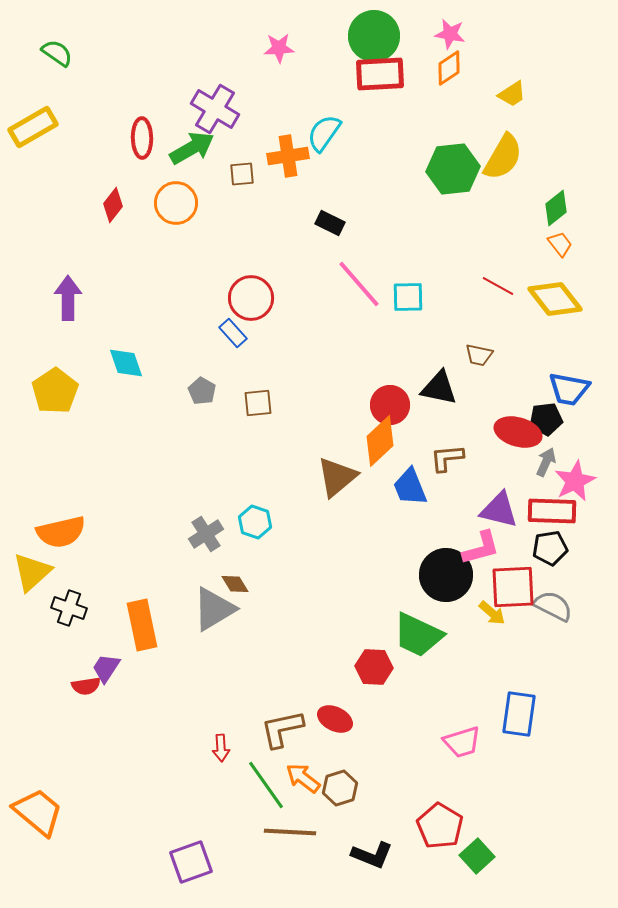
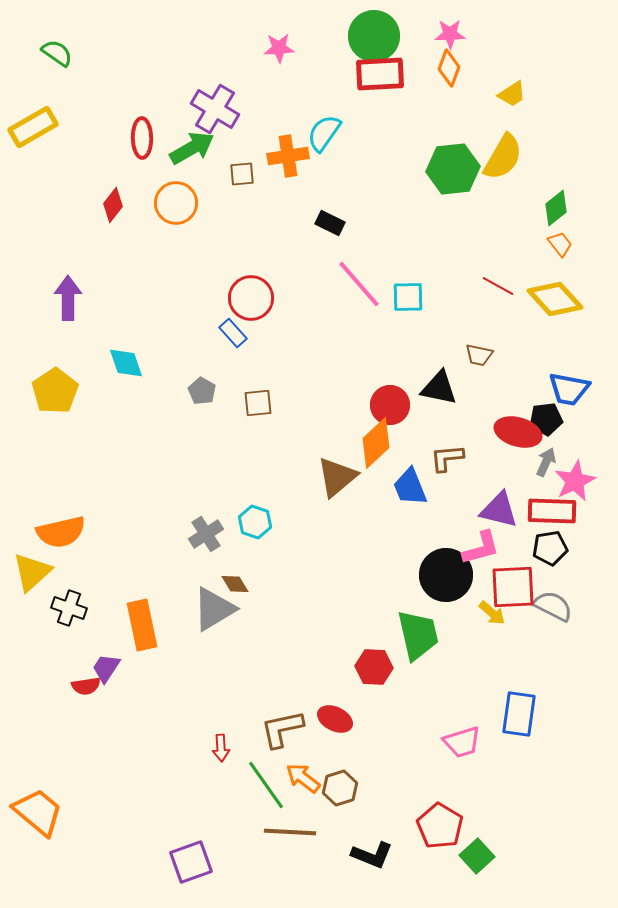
pink star at (450, 34): rotated 12 degrees counterclockwise
orange diamond at (449, 68): rotated 36 degrees counterclockwise
yellow diamond at (555, 299): rotated 4 degrees counterclockwise
orange diamond at (380, 441): moved 4 px left, 2 px down
green trapezoid at (418, 635): rotated 128 degrees counterclockwise
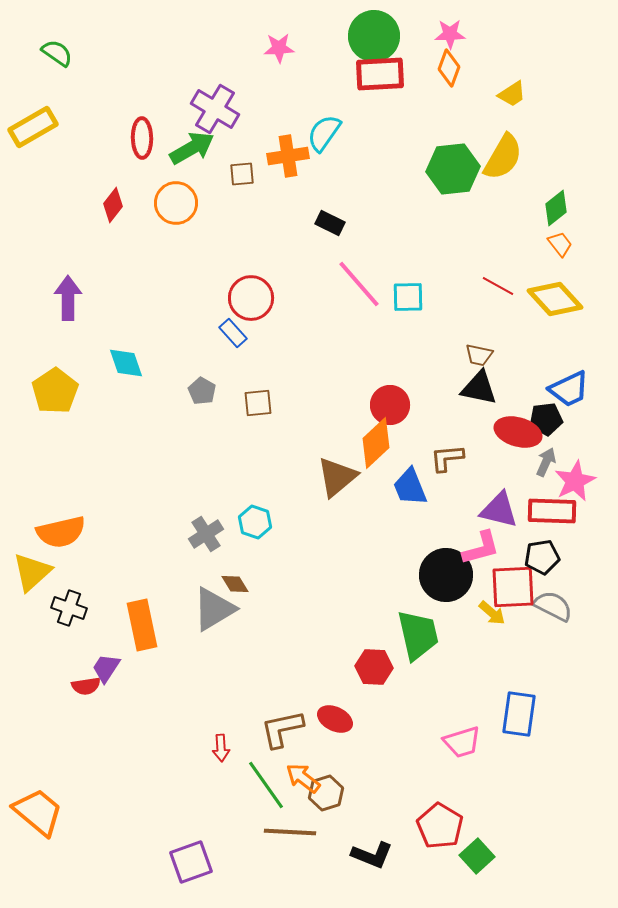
black triangle at (439, 388): moved 40 px right
blue trapezoid at (569, 389): rotated 36 degrees counterclockwise
black pentagon at (550, 548): moved 8 px left, 9 px down
brown hexagon at (340, 788): moved 14 px left, 5 px down
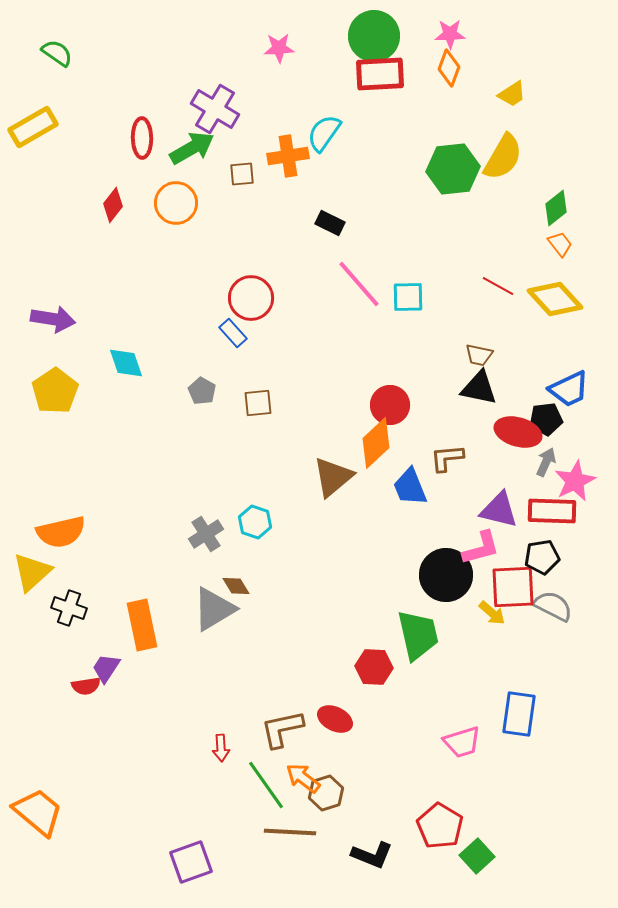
purple arrow at (68, 298): moved 15 px left, 21 px down; rotated 99 degrees clockwise
brown triangle at (337, 477): moved 4 px left
brown diamond at (235, 584): moved 1 px right, 2 px down
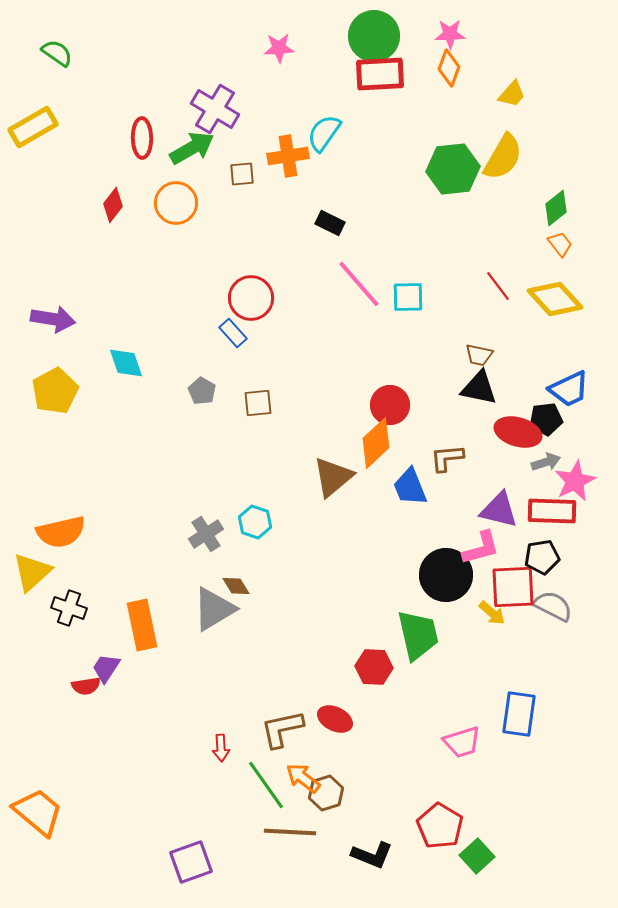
yellow trapezoid at (512, 94): rotated 16 degrees counterclockwise
red line at (498, 286): rotated 24 degrees clockwise
yellow pentagon at (55, 391): rotated 6 degrees clockwise
gray arrow at (546, 462): rotated 48 degrees clockwise
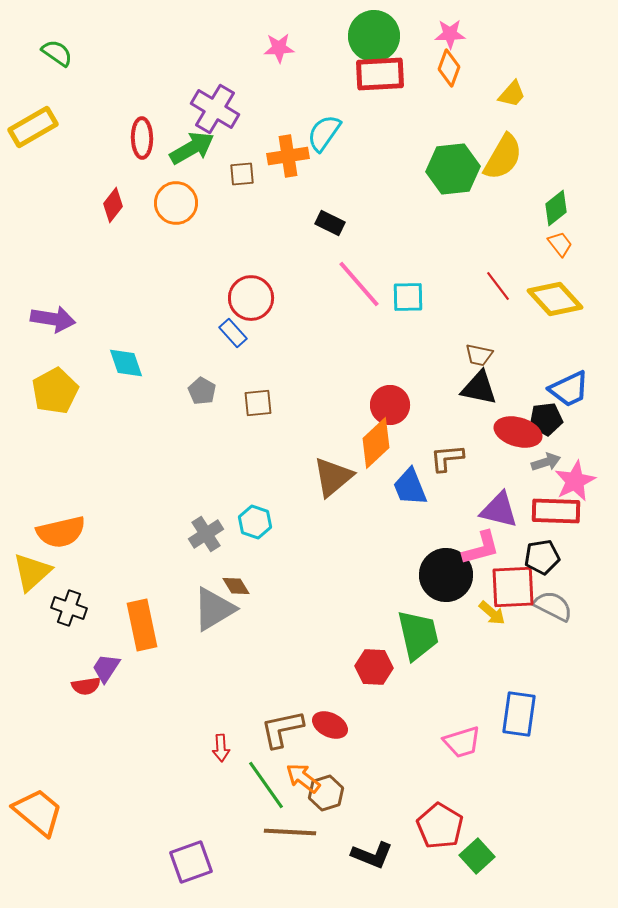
red rectangle at (552, 511): moved 4 px right
red ellipse at (335, 719): moved 5 px left, 6 px down
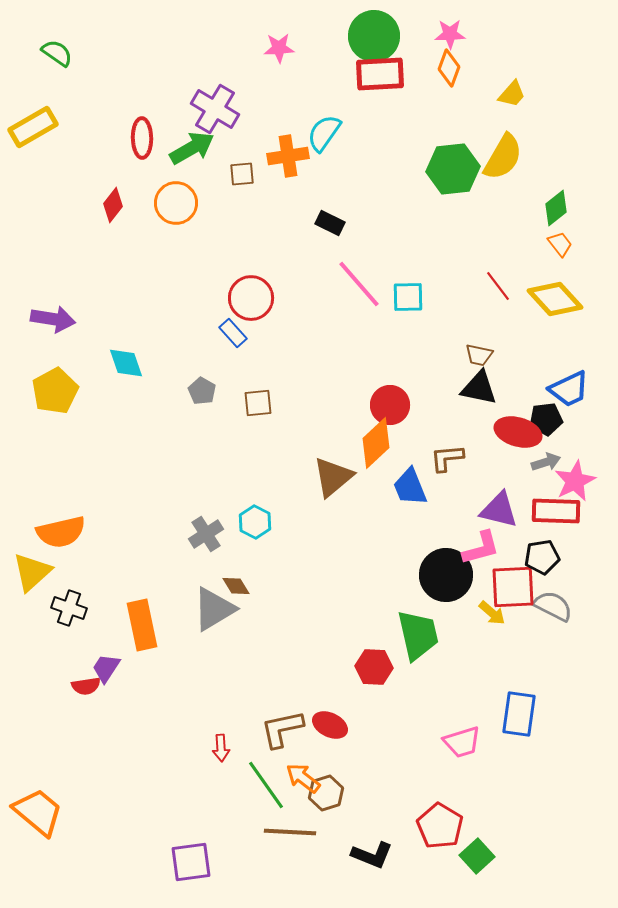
cyan hexagon at (255, 522): rotated 8 degrees clockwise
purple square at (191, 862): rotated 12 degrees clockwise
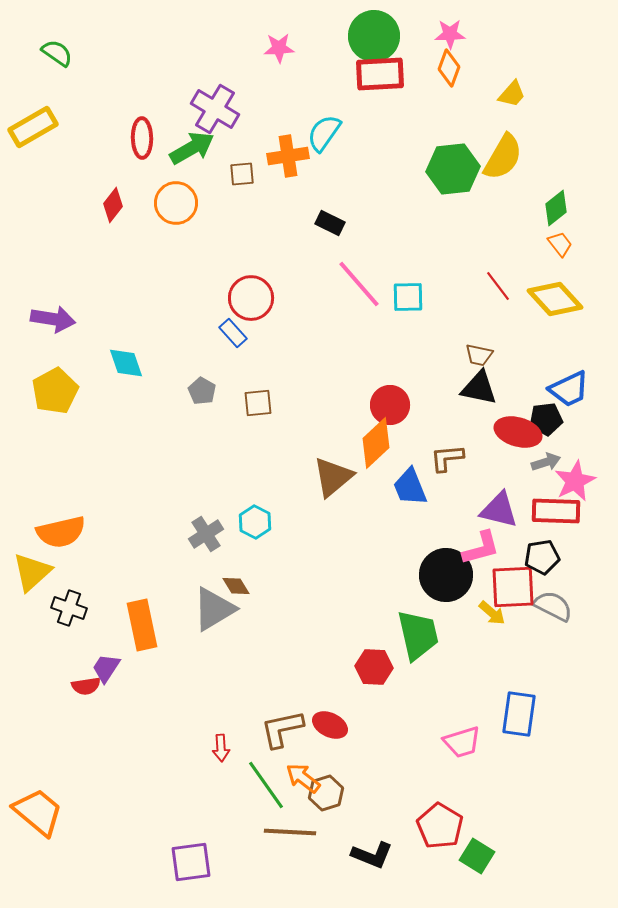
green square at (477, 856): rotated 16 degrees counterclockwise
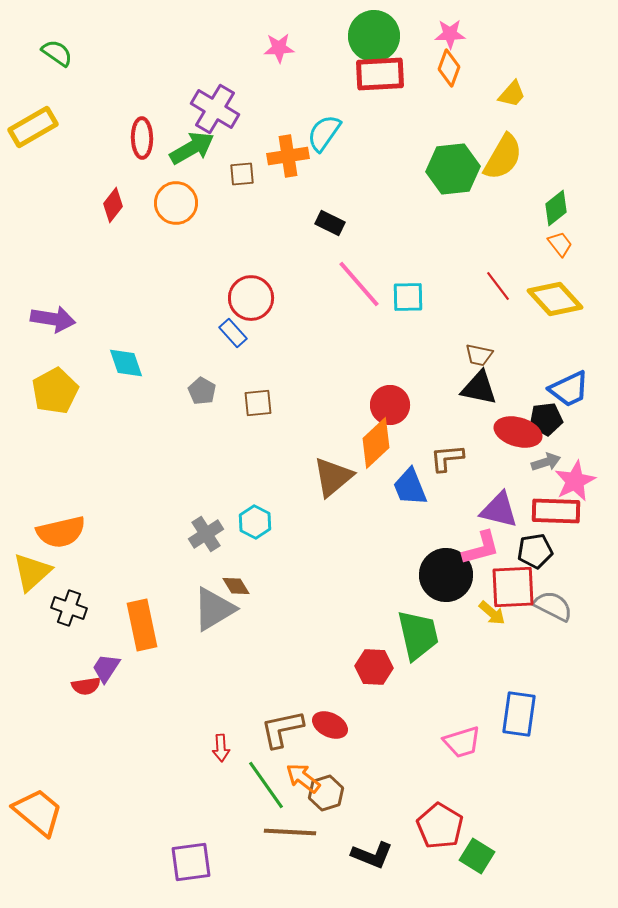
black pentagon at (542, 557): moved 7 px left, 6 px up
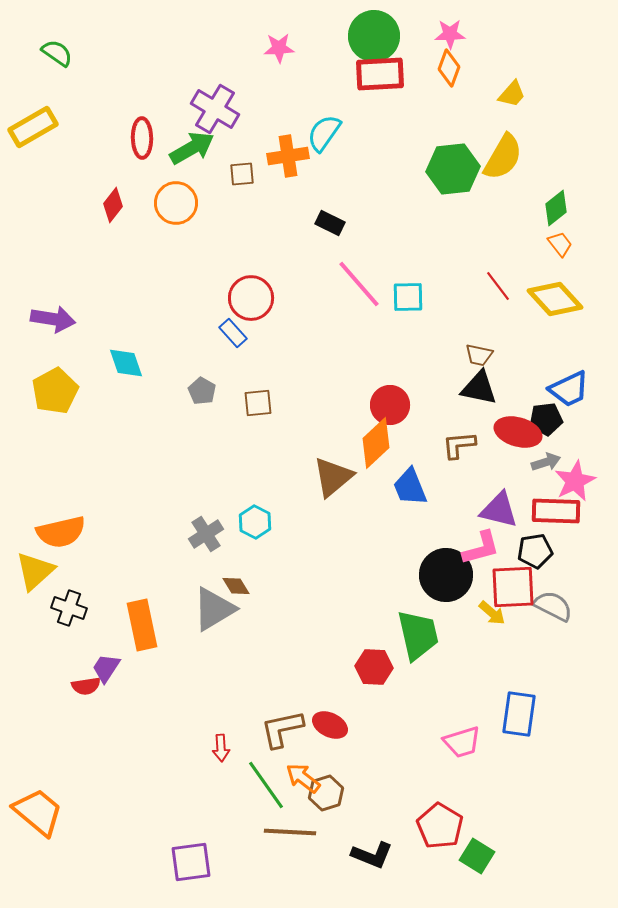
brown L-shape at (447, 458): moved 12 px right, 13 px up
yellow triangle at (32, 572): moved 3 px right, 1 px up
